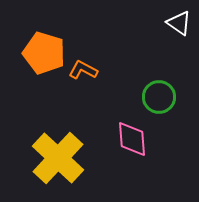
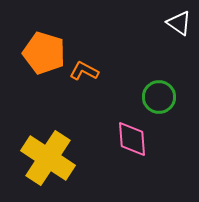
orange L-shape: moved 1 px right, 1 px down
yellow cross: moved 10 px left; rotated 10 degrees counterclockwise
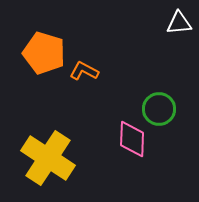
white triangle: rotated 40 degrees counterclockwise
green circle: moved 12 px down
pink diamond: rotated 6 degrees clockwise
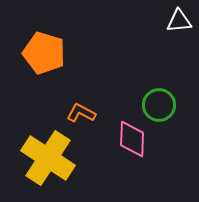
white triangle: moved 2 px up
orange L-shape: moved 3 px left, 42 px down
green circle: moved 4 px up
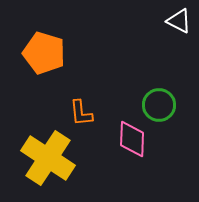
white triangle: rotated 32 degrees clockwise
orange L-shape: rotated 124 degrees counterclockwise
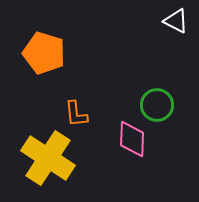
white triangle: moved 3 px left
green circle: moved 2 px left
orange L-shape: moved 5 px left, 1 px down
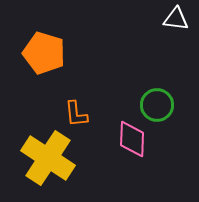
white triangle: moved 2 px up; rotated 20 degrees counterclockwise
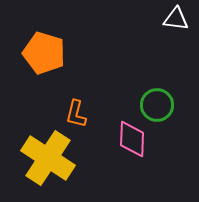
orange L-shape: rotated 20 degrees clockwise
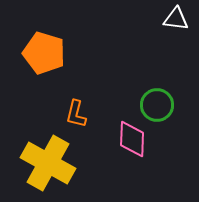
yellow cross: moved 5 px down; rotated 4 degrees counterclockwise
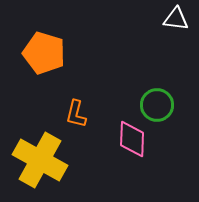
yellow cross: moved 8 px left, 3 px up
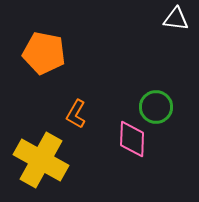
orange pentagon: rotated 6 degrees counterclockwise
green circle: moved 1 px left, 2 px down
orange L-shape: rotated 16 degrees clockwise
yellow cross: moved 1 px right
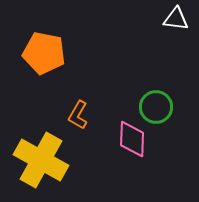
orange L-shape: moved 2 px right, 1 px down
